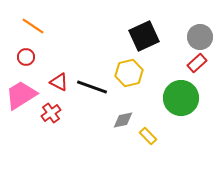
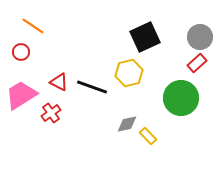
black square: moved 1 px right, 1 px down
red circle: moved 5 px left, 5 px up
gray diamond: moved 4 px right, 4 px down
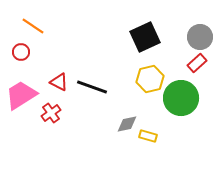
yellow hexagon: moved 21 px right, 6 px down
yellow rectangle: rotated 30 degrees counterclockwise
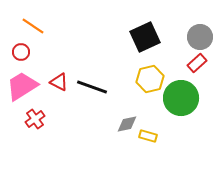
pink trapezoid: moved 1 px right, 9 px up
red cross: moved 16 px left, 6 px down
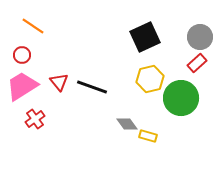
red circle: moved 1 px right, 3 px down
red triangle: rotated 24 degrees clockwise
gray diamond: rotated 65 degrees clockwise
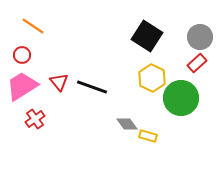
black square: moved 2 px right, 1 px up; rotated 32 degrees counterclockwise
yellow hexagon: moved 2 px right, 1 px up; rotated 20 degrees counterclockwise
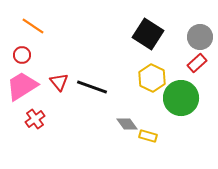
black square: moved 1 px right, 2 px up
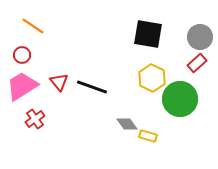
black square: rotated 24 degrees counterclockwise
green circle: moved 1 px left, 1 px down
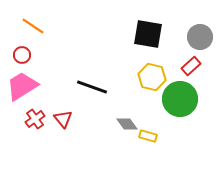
red rectangle: moved 6 px left, 3 px down
yellow hexagon: moved 1 px up; rotated 12 degrees counterclockwise
red triangle: moved 4 px right, 37 px down
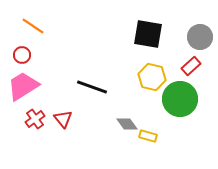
pink trapezoid: moved 1 px right
